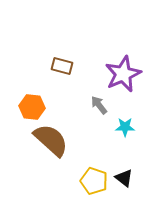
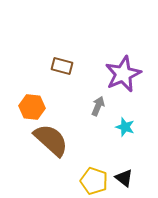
gray arrow: moved 1 px left, 1 px down; rotated 60 degrees clockwise
cyan star: rotated 18 degrees clockwise
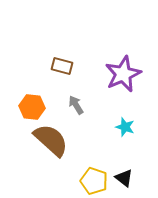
gray arrow: moved 22 px left, 1 px up; rotated 54 degrees counterclockwise
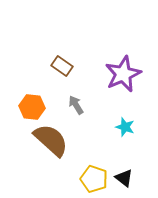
brown rectangle: rotated 20 degrees clockwise
yellow pentagon: moved 2 px up
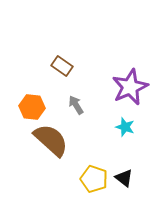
purple star: moved 7 px right, 13 px down
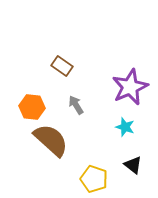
black triangle: moved 9 px right, 13 px up
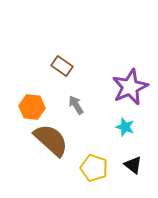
yellow pentagon: moved 11 px up
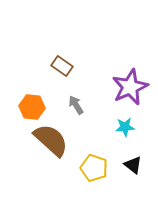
cyan star: rotated 24 degrees counterclockwise
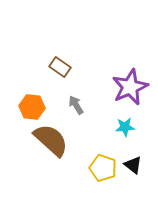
brown rectangle: moved 2 px left, 1 px down
yellow pentagon: moved 9 px right
